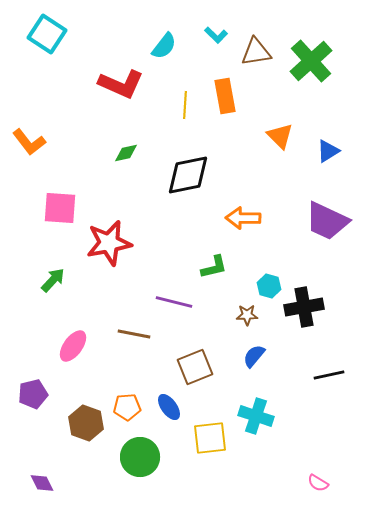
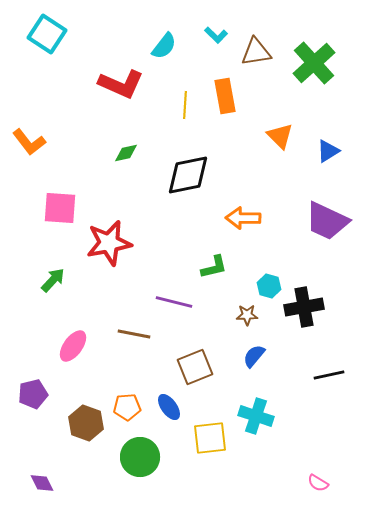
green cross: moved 3 px right, 2 px down
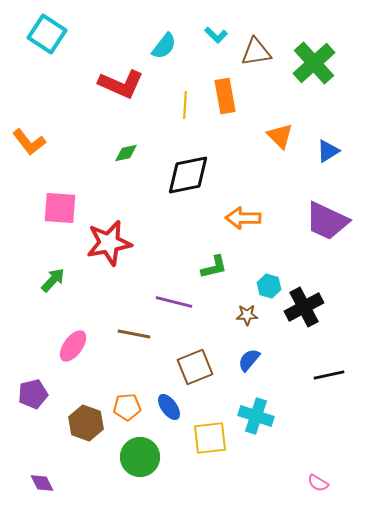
black cross: rotated 18 degrees counterclockwise
blue semicircle: moved 5 px left, 4 px down
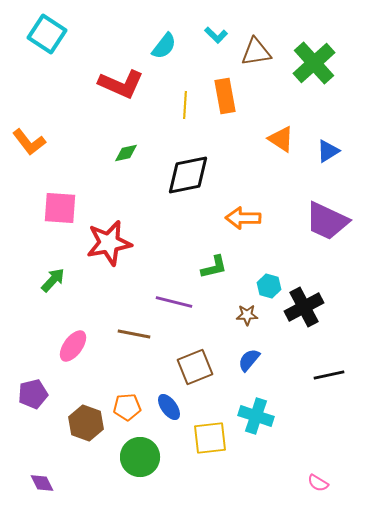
orange triangle: moved 1 px right, 3 px down; rotated 12 degrees counterclockwise
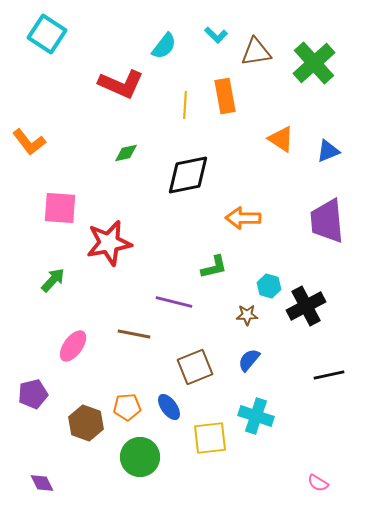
blue triangle: rotated 10 degrees clockwise
purple trapezoid: rotated 60 degrees clockwise
black cross: moved 2 px right, 1 px up
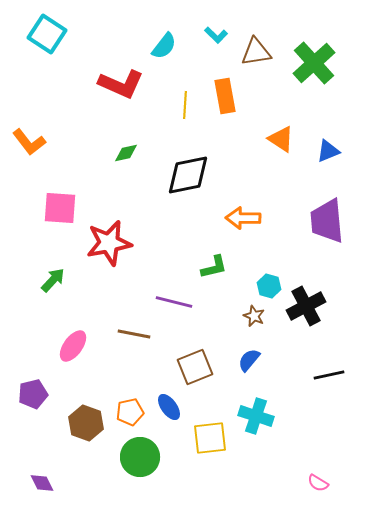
brown star: moved 7 px right, 1 px down; rotated 25 degrees clockwise
orange pentagon: moved 3 px right, 5 px down; rotated 8 degrees counterclockwise
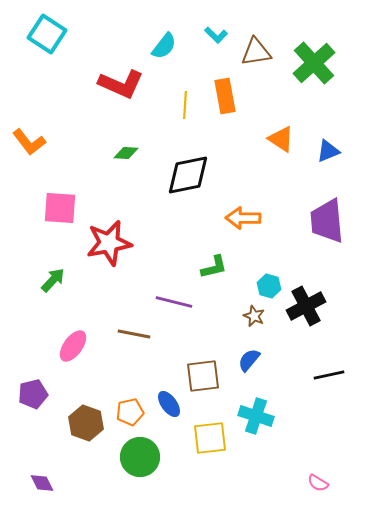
green diamond: rotated 15 degrees clockwise
brown square: moved 8 px right, 9 px down; rotated 15 degrees clockwise
blue ellipse: moved 3 px up
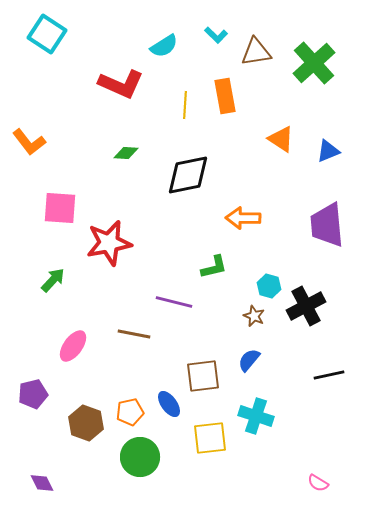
cyan semicircle: rotated 20 degrees clockwise
purple trapezoid: moved 4 px down
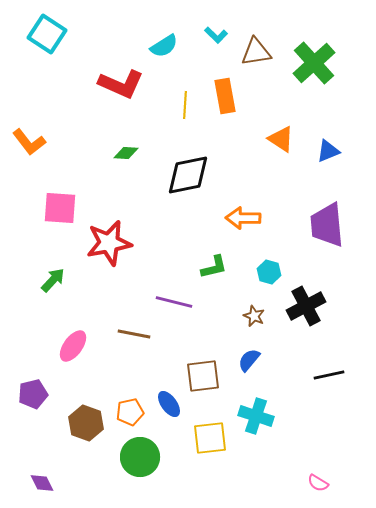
cyan hexagon: moved 14 px up
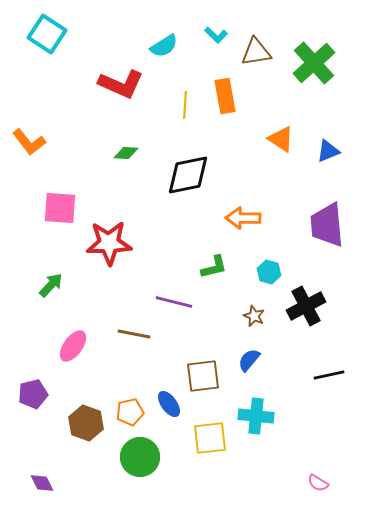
red star: rotated 9 degrees clockwise
green arrow: moved 2 px left, 5 px down
cyan cross: rotated 12 degrees counterclockwise
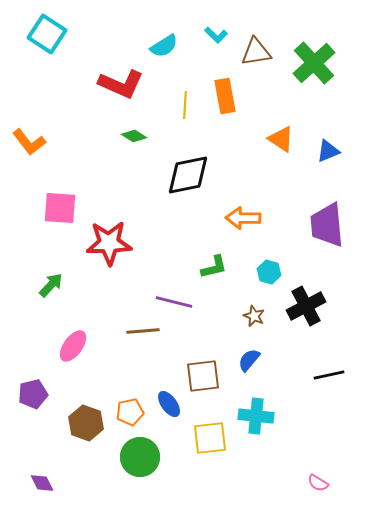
green diamond: moved 8 px right, 17 px up; rotated 30 degrees clockwise
brown line: moved 9 px right, 3 px up; rotated 16 degrees counterclockwise
